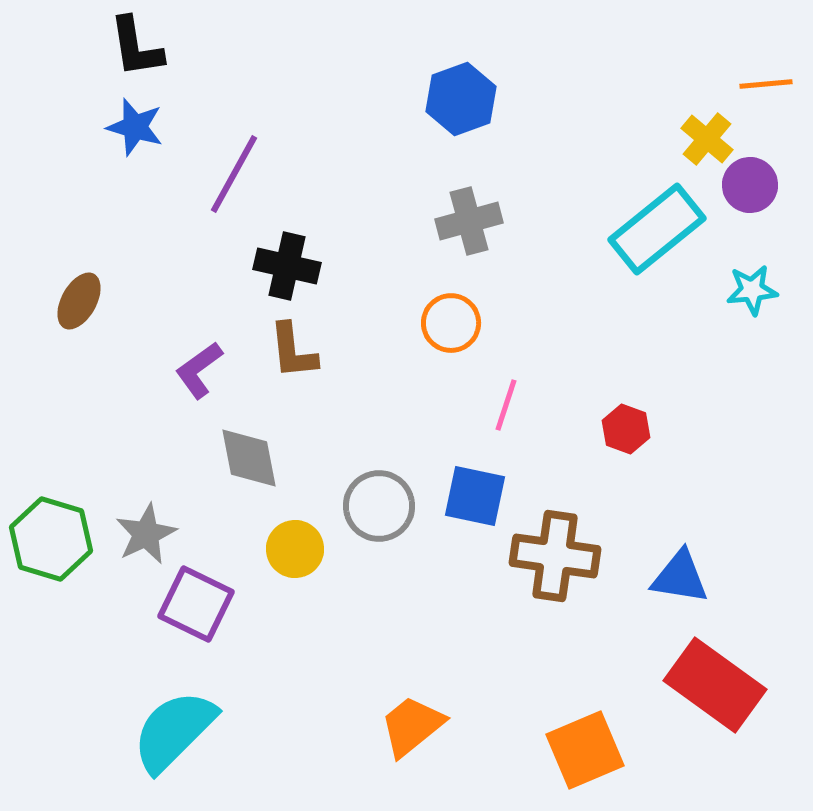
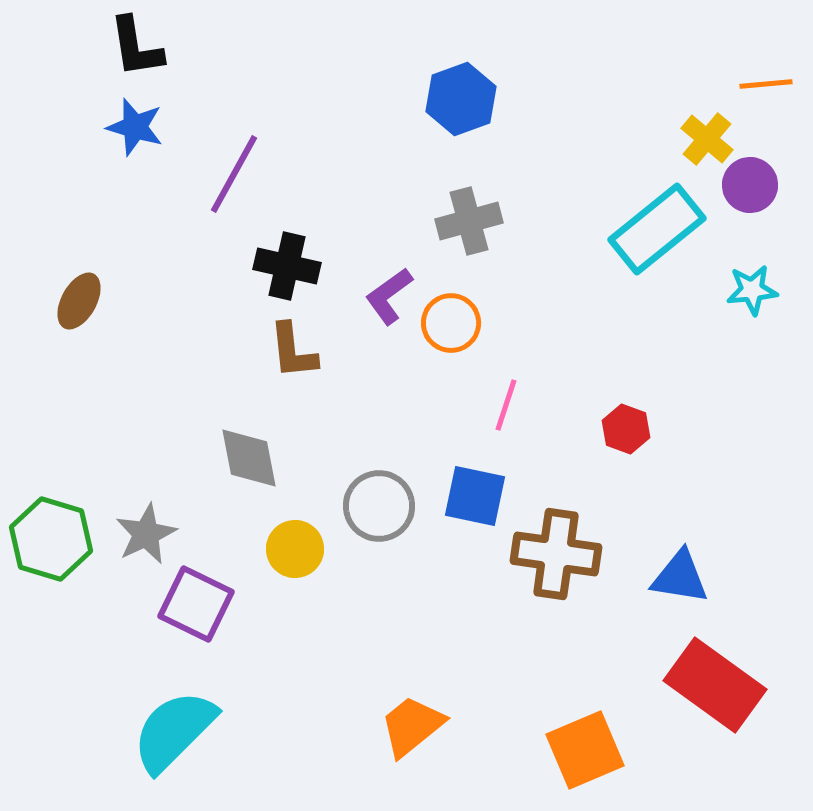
purple L-shape: moved 190 px right, 74 px up
brown cross: moved 1 px right, 2 px up
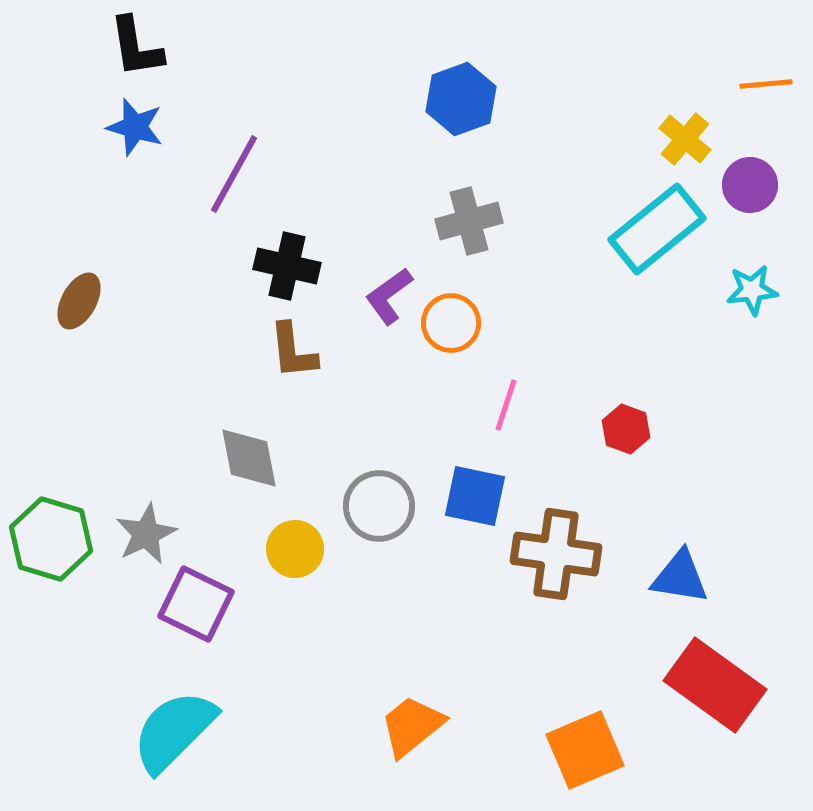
yellow cross: moved 22 px left
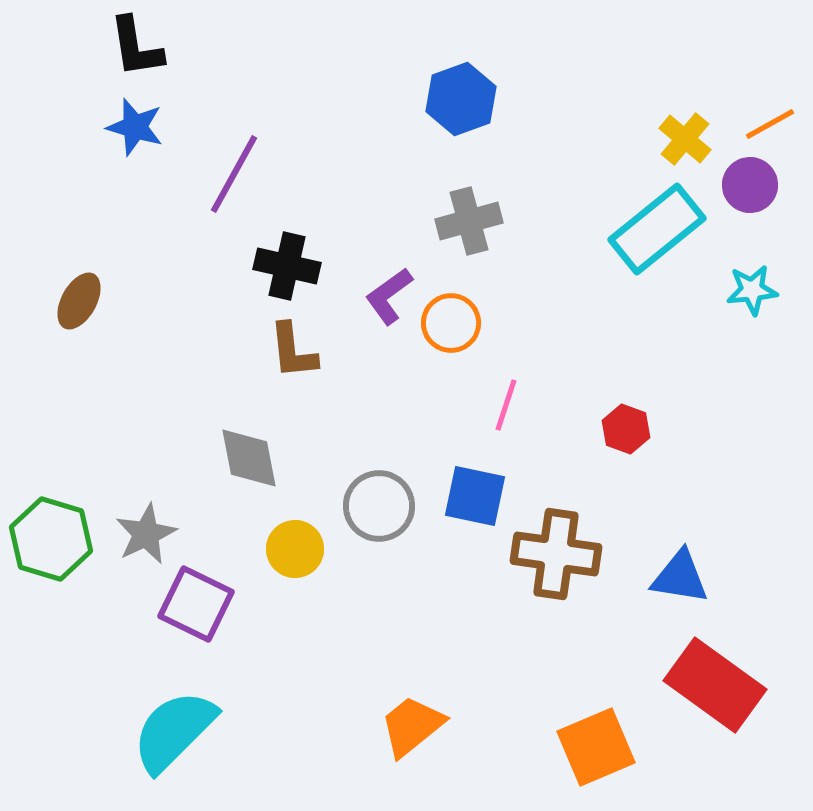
orange line: moved 4 px right, 40 px down; rotated 24 degrees counterclockwise
orange square: moved 11 px right, 3 px up
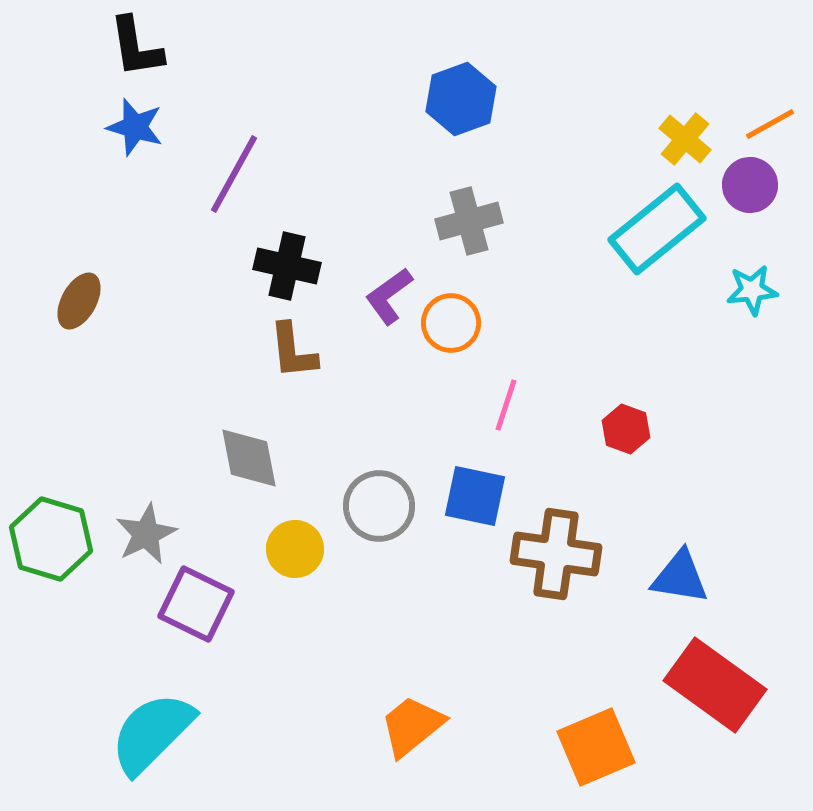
cyan semicircle: moved 22 px left, 2 px down
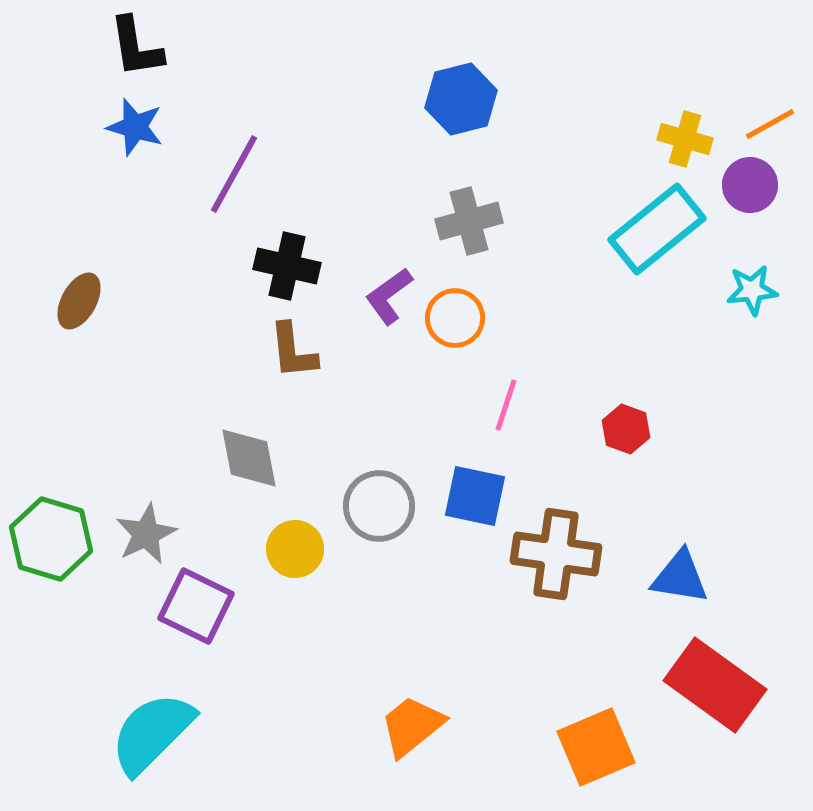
blue hexagon: rotated 6 degrees clockwise
yellow cross: rotated 24 degrees counterclockwise
orange circle: moved 4 px right, 5 px up
purple square: moved 2 px down
